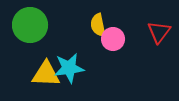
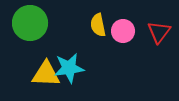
green circle: moved 2 px up
pink circle: moved 10 px right, 8 px up
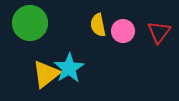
cyan star: rotated 24 degrees counterclockwise
yellow triangle: rotated 40 degrees counterclockwise
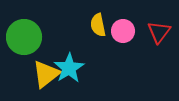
green circle: moved 6 px left, 14 px down
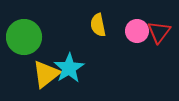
pink circle: moved 14 px right
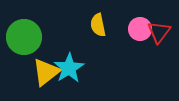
pink circle: moved 3 px right, 2 px up
yellow triangle: moved 2 px up
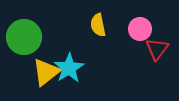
red triangle: moved 2 px left, 17 px down
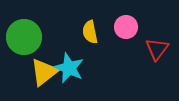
yellow semicircle: moved 8 px left, 7 px down
pink circle: moved 14 px left, 2 px up
cyan star: rotated 16 degrees counterclockwise
yellow triangle: moved 2 px left
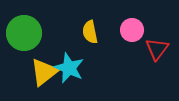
pink circle: moved 6 px right, 3 px down
green circle: moved 4 px up
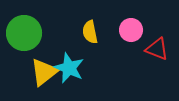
pink circle: moved 1 px left
red triangle: rotated 45 degrees counterclockwise
